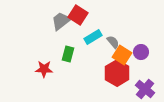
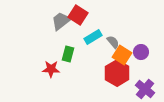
red star: moved 7 px right
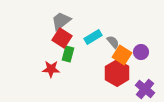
red square: moved 16 px left, 23 px down
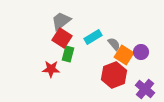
gray semicircle: moved 1 px right, 2 px down
orange square: moved 2 px right
red hexagon: moved 3 px left, 2 px down; rotated 10 degrees clockwise
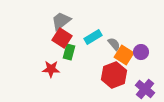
green rectangle: moved 1 px right, 2 px up
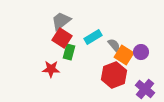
gray semicircle: moved 1 px down
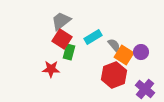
red square: moved 1 px down
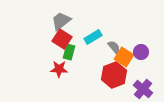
gray semicircle: moved 2 px down
orange square: moved 2 px down
red star: moved 8 px right
purple cross: moved 2 px left
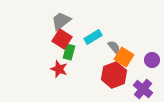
purple circle: moved 11 px right, 8 px down
red star: rotated 18 degrees clockwise
